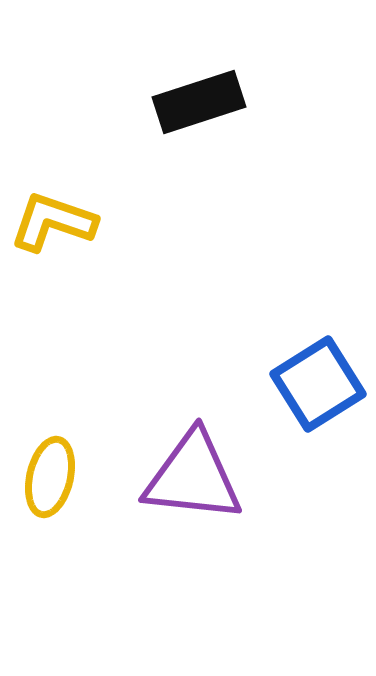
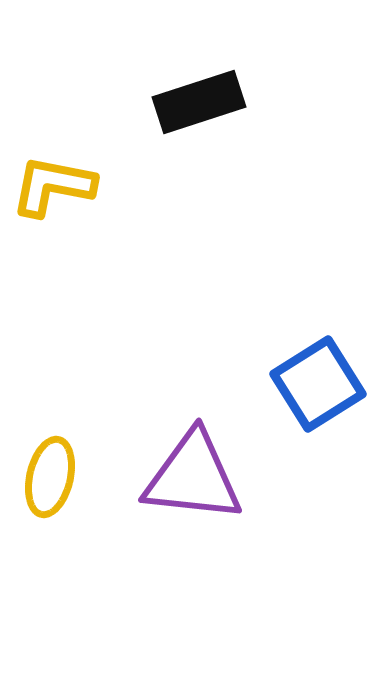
yellow L-shape: moved 36 px up; rotated 8 degrees counterclockwise
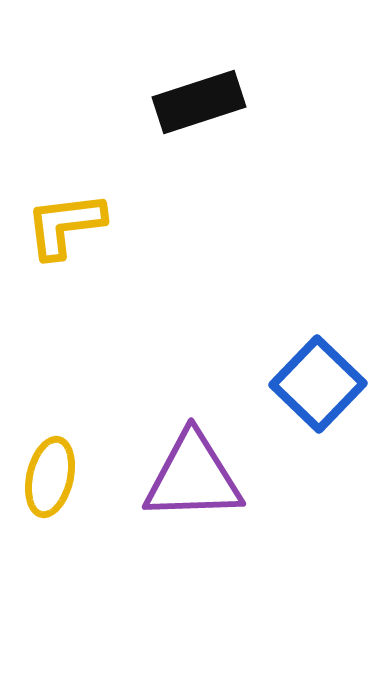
yellow L-shape: moved 12 px right, 39 px down; rotated 18 degrees counterclockwise
blue square: rotated 14 degrees counterclockwise
purple triangle: rotated 8 degrees counterclockwise
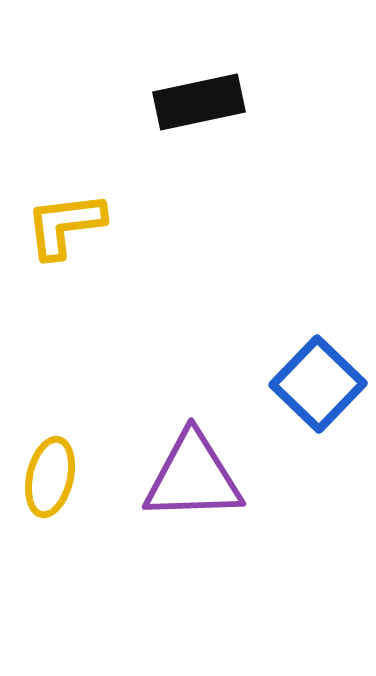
black rectangle: rotated 6 degrees clockwise
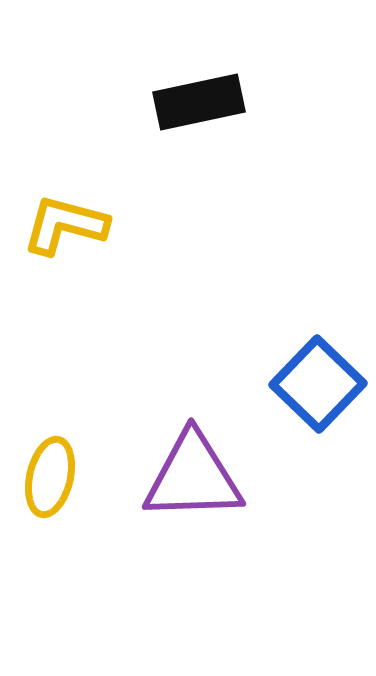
yellow L-shape: rotated 22 degrees clockwise
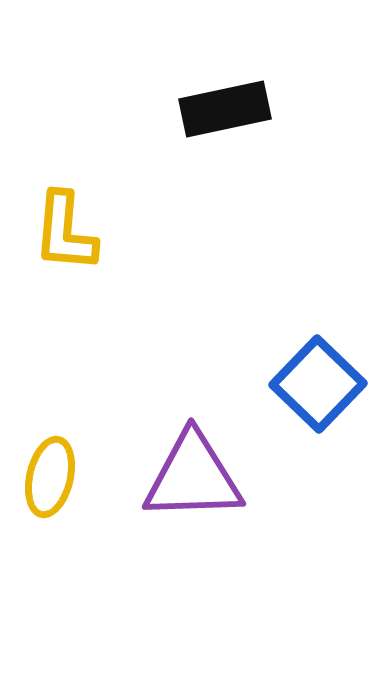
black rectangle: moved 26 px right, 7 px down
yellow L-shape: moved 7 px down; rotated 100 degrees counterclockwise
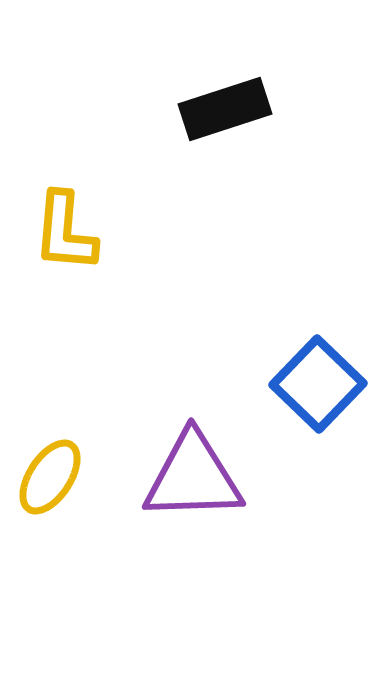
black rectangle: rotated 6 degrees counterclockwise
yellow ellipse: rotated 20 degrees clockwise
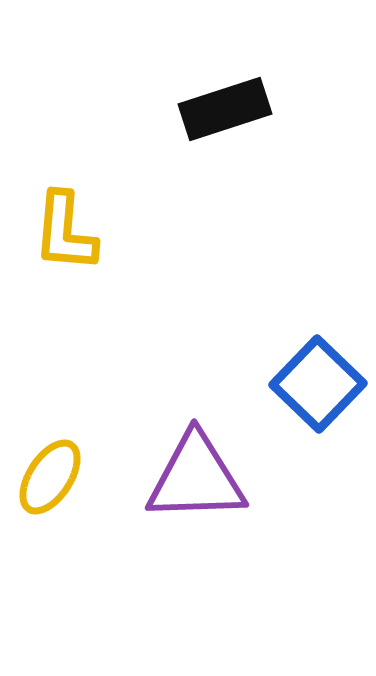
purple triangle: moved 3 px right, 1 px down
